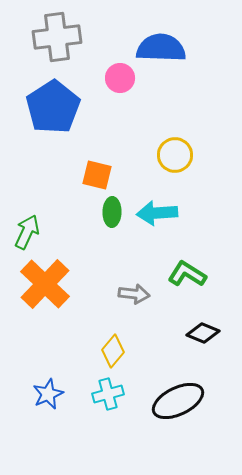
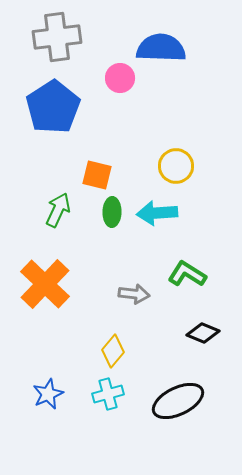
yellow circle: moved 1 px right, 11 px down
green arrow: moved 31 px right, 22 px up
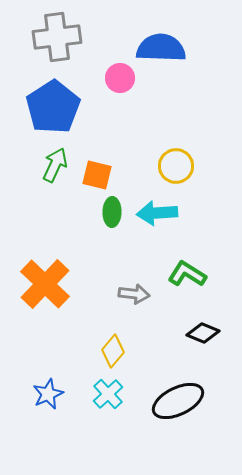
green arrow: moved 3 px left, 45 px up
cyan cross: rotated 28 degrees counterclockwise
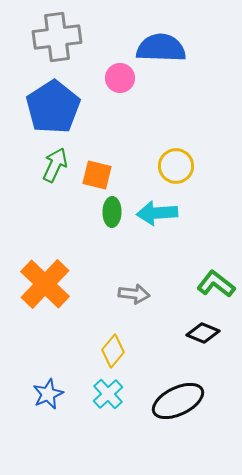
green L-shape: moved 29 px right, 10 px down; rotated 6 degrees clockwise
